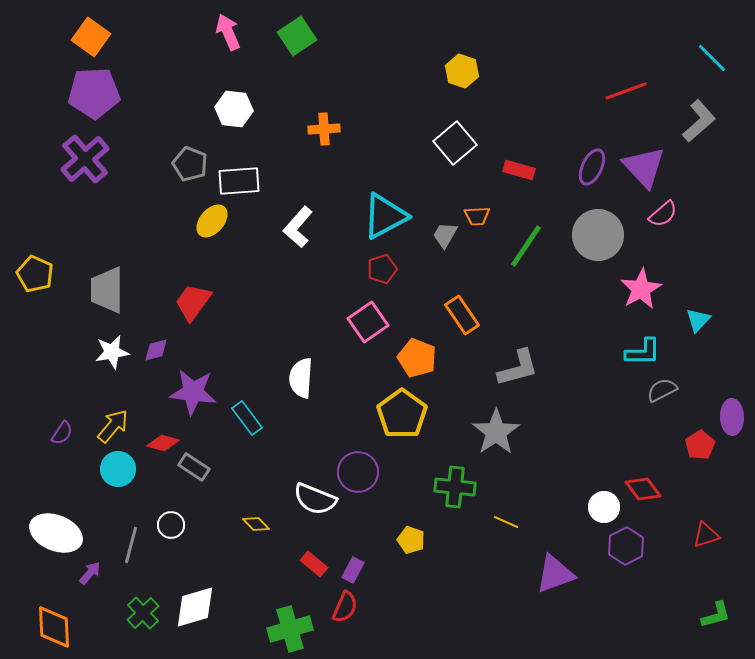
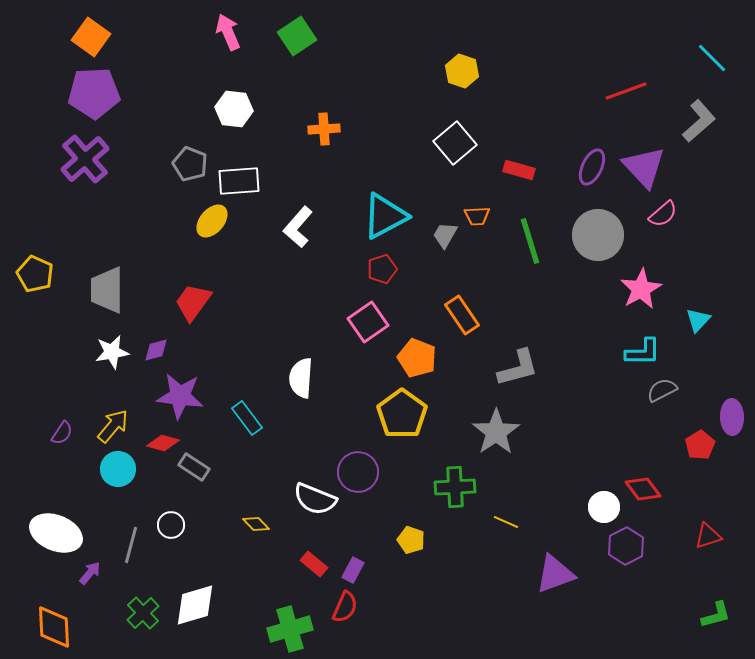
green line at (526, 246): moved 4 px right, 5 px up; rotated 51 degrees counterclockwise
purple star at (193, 392): moved 13 px left, 4 px down
green cross at (455, 487): rotated 9 degrees counterclockwise
red triangle at (706, 535): moved 2 px right, 1 px down
white diamond at (195, 607): moved 2 px up
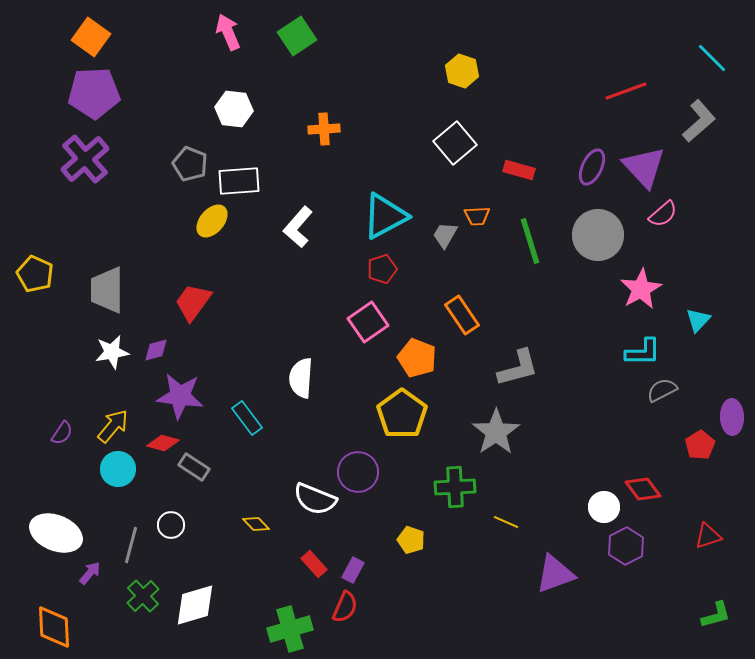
red rectangle at (314, 564): rotated 8 degrees clockwise
green cross at (143, 613): moved 17 px up
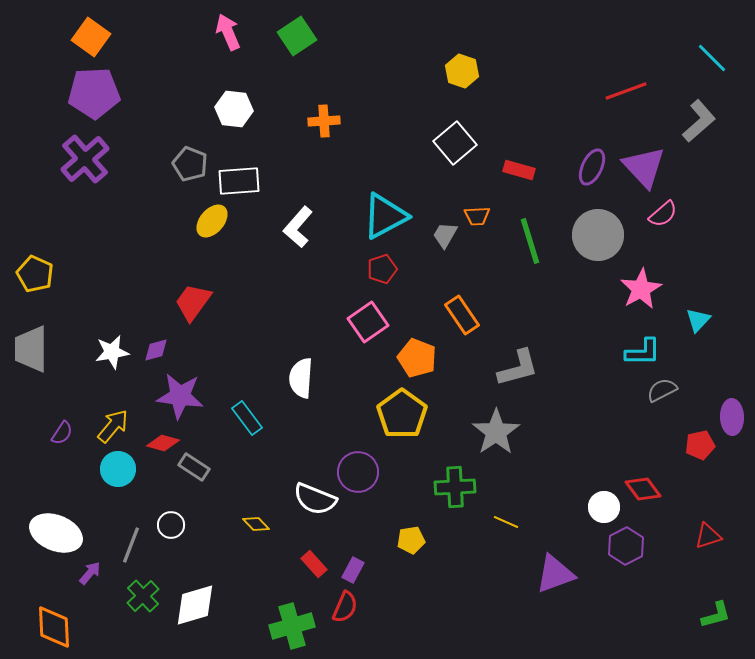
orange cross at (324, 129): moved 8 px up
gray trapezoid at (107, 290): moved 76 px left, 59 px down
red pentagon at (700, 445): rotated 20 degrees clockwise
yellow pentagon at (411, 540): rotated 28 degrees counterclockwise
gray line at (131, 545): rotated 6 degrees clockwise
green cross at (290, 629): moved 2 px right, 3 px up
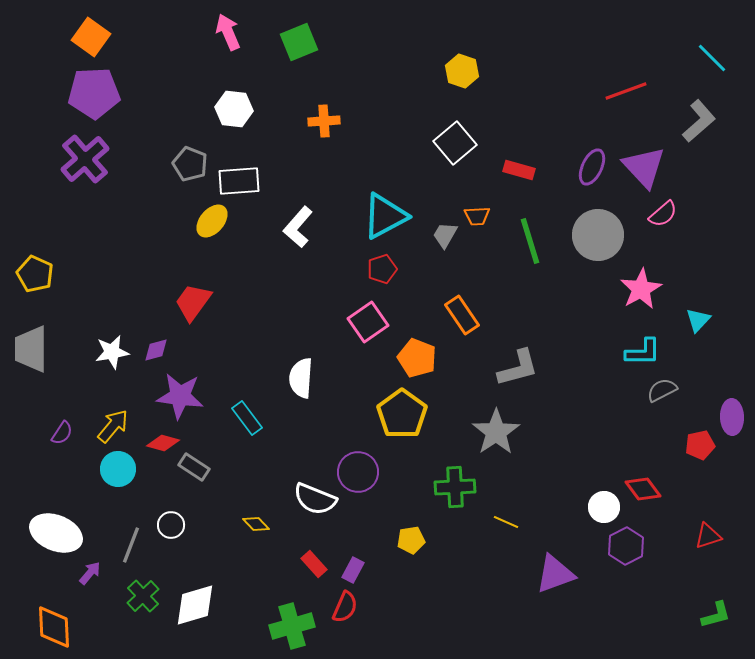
green square at (297, 36): moved 2 px right, 6 px down; rotated 12 degrees clockwise
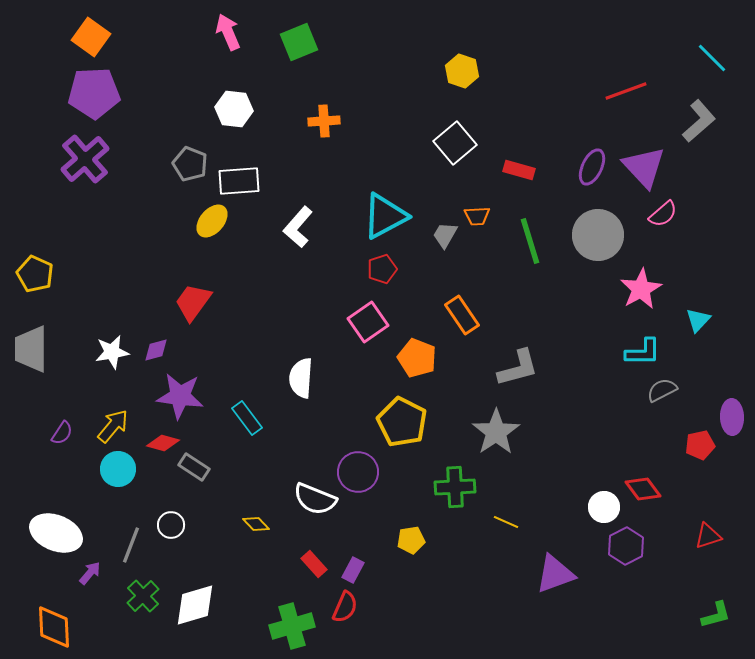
yellow pentagon at (402, 414): moved 8 px down; rotated 9 degrees counterclockwise
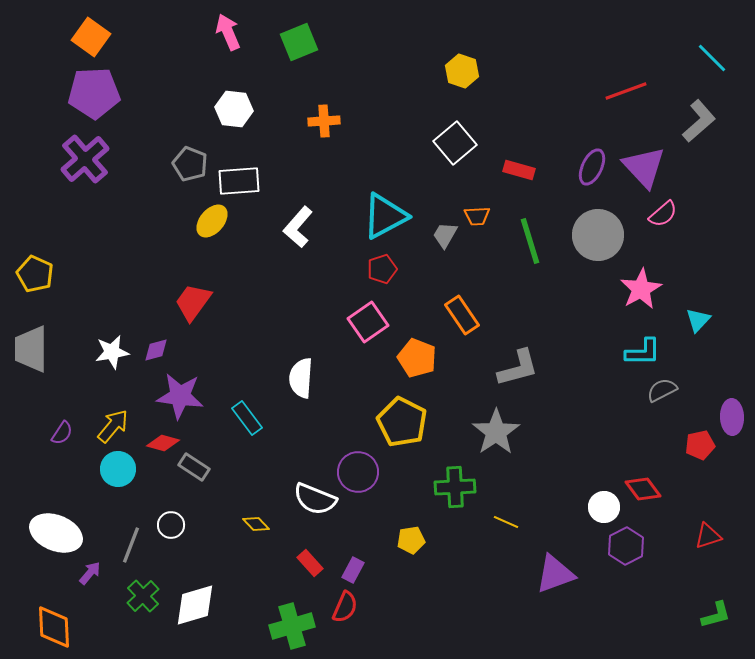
red rectangle at (314, 564): moved 4 px left, 1 px up
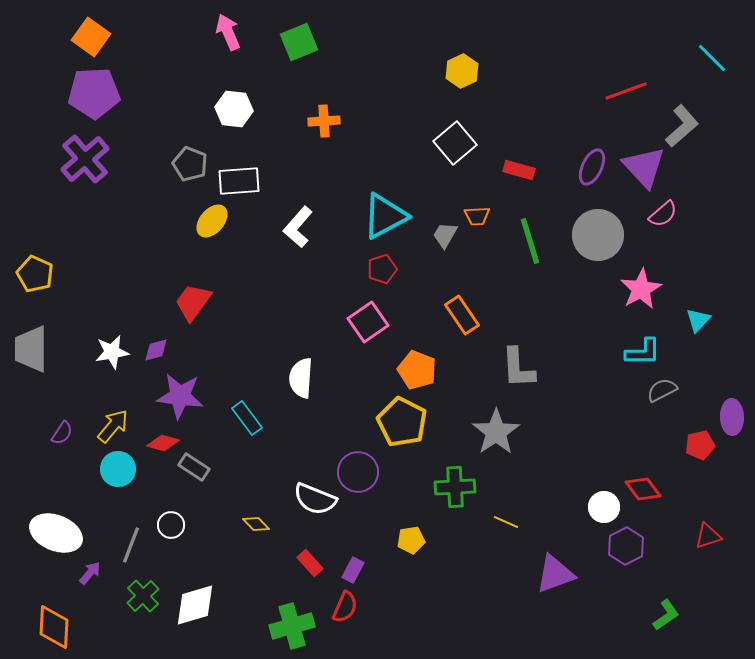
yellow hexagon at (462, 71): rotated 16 degrees clockwise
gray L-shape at (699, 121): moved 17 px left, 5 px down
orange pentagon at (417, 358): moved 12 px down
gray L-shape at (518, 368): rotated 102 degrees clockwise
green L-shape at (716, 615): moved 50 px left; rotated 20 degrees counterclockwise
orange diamond at (54, 627): rotated 6 degrees clockwise
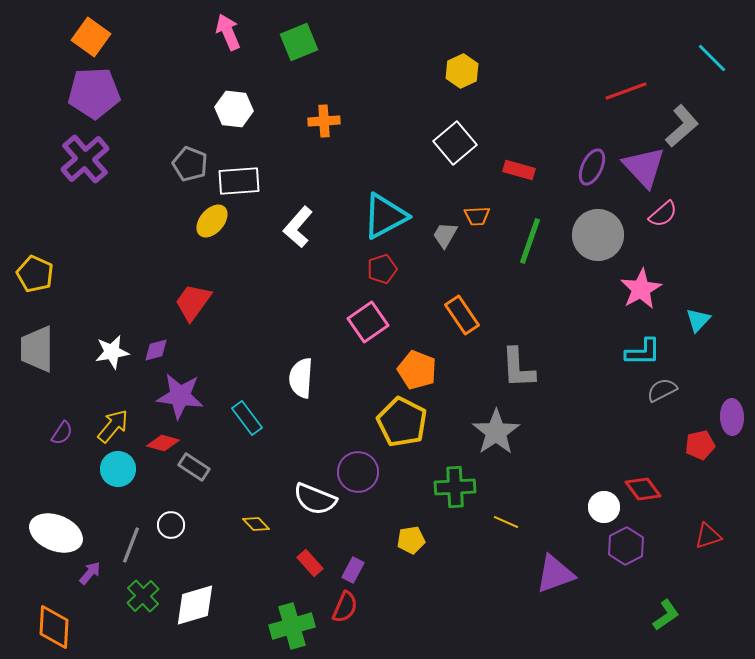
green line at (530, 241): rotated 36 degrees clockwise
gray trapezoid at (31, 349): moved 6 px right
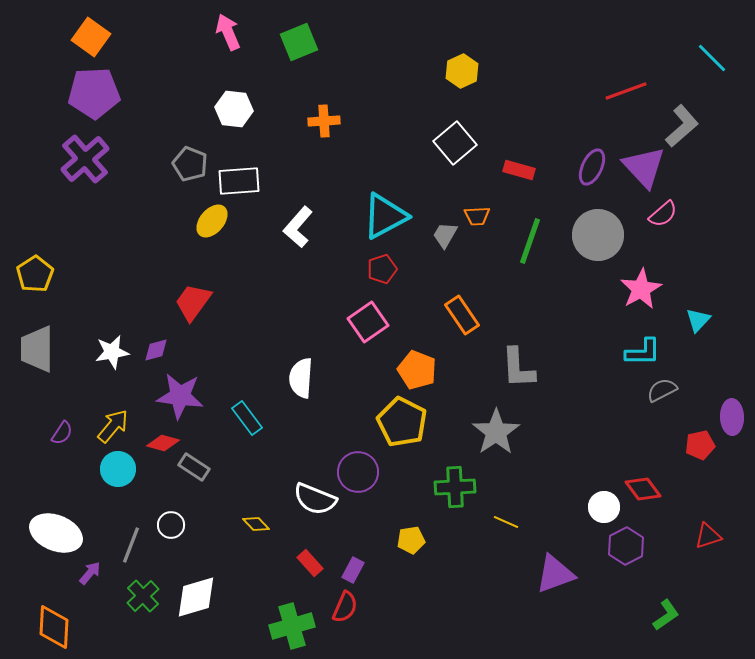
yellow pentagon at (35, 274): rotated 15 degrees clockwise
white diamond at (195, 605): moved 1 px right, 8 px up
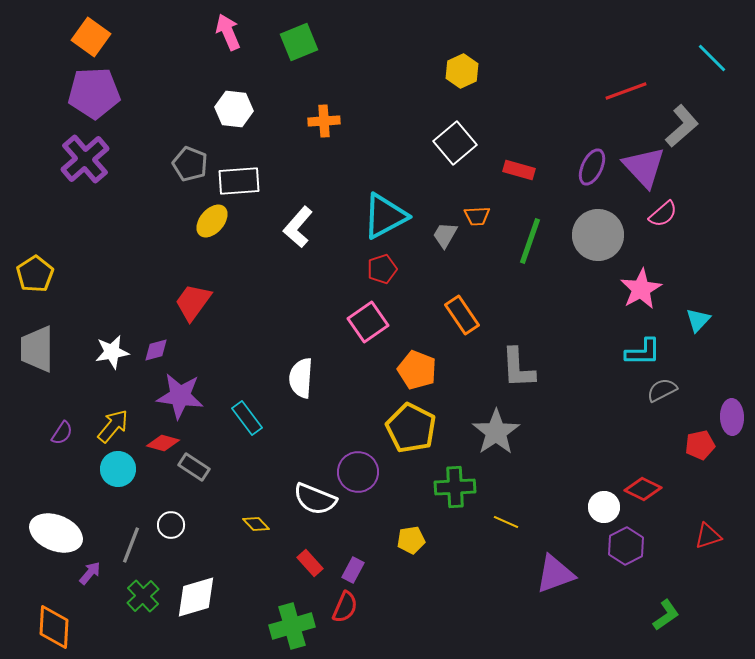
yellow pentagon at (402, 422): moved 9 px right, 6 px down
red diamond at (643, 489): rotated 27 degrees counterclockwise
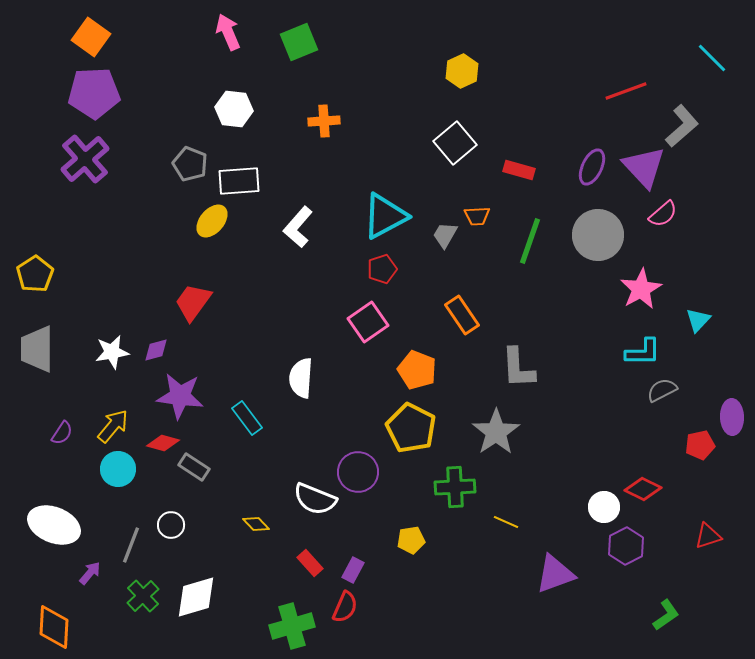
white ellipse at (56, 533): moved 2 px left, 8 px up
